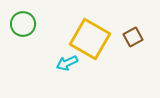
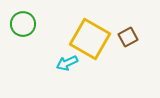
brown square: moved 5 px left
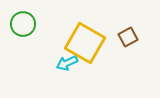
yellow square: moved 5 px left, 4 px down
